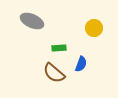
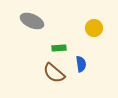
blue semicircle: rotated 28 degrees counterclockwise
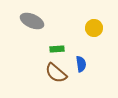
green rectangle: moved 2 px left, 1 px down
brown semicircle: moved 2 px right
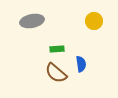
gray ellipse: rotated 35 degrees counterclockwise
yellow circle: moved 7 px up
